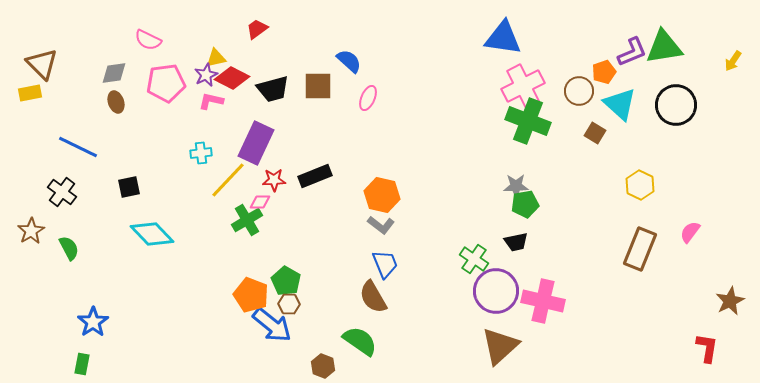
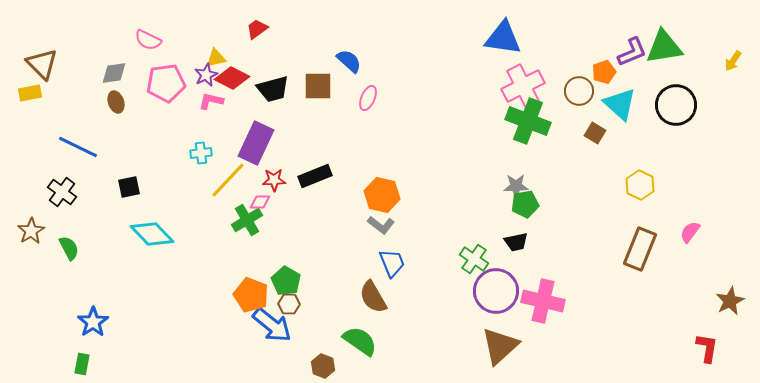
blue trapezoid at (385, 264): moved 7 px right, 1 px up
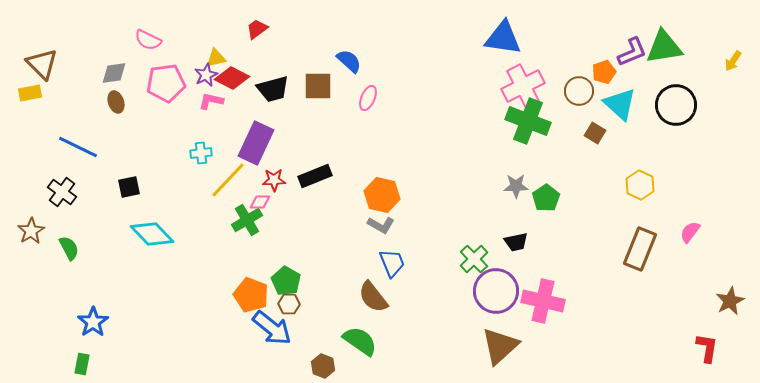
green pentagon at (525, 204): moved 21 px right, 6 px up; rotated 24 degrees counterclockwise
gray L-shape at (381, 225): rotated 8 degrees counterclockwise
green cross at (474, 259): rotated 12 degrees clockwise
brown semicircle at (373, 297): rotated 8 degrees counterclockwise
blue arrow at (272, 325): moved 3 px down
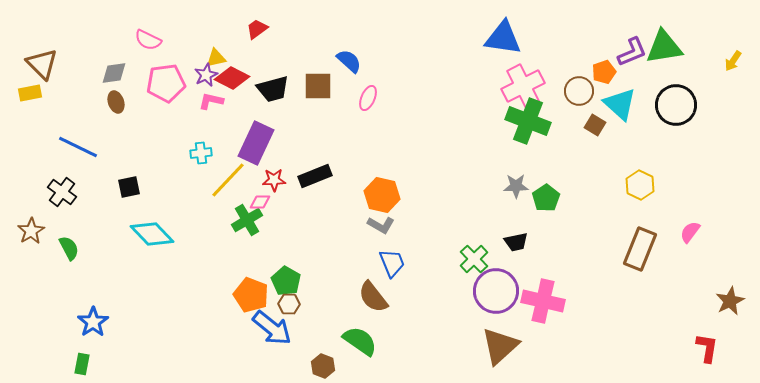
brown square at (595, 133): moved 8 px up
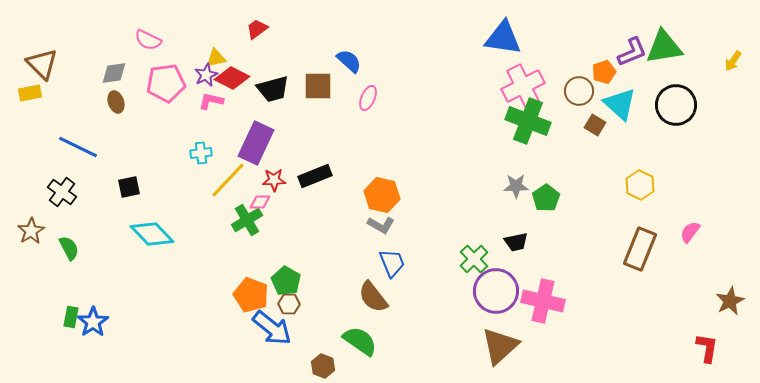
green rectangle at (82, 364): moved 11 px left, 47 px up
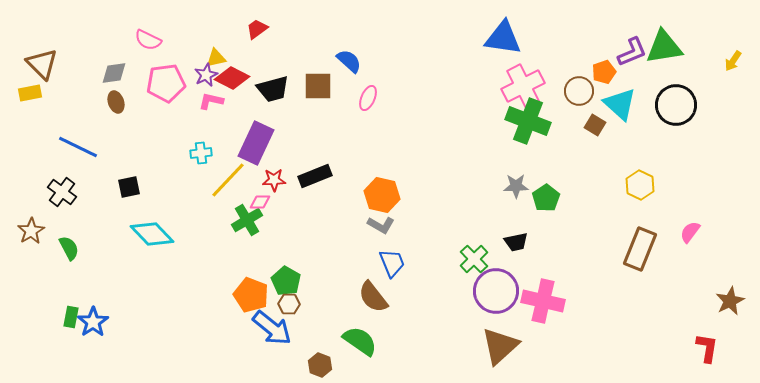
brown hexagon at (323, 366): moved 3 px left, 1 px up
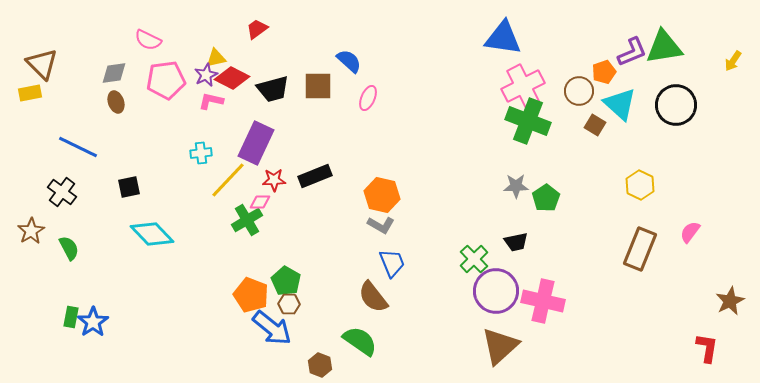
pink pentagon at (166, 83): moved 3 px up
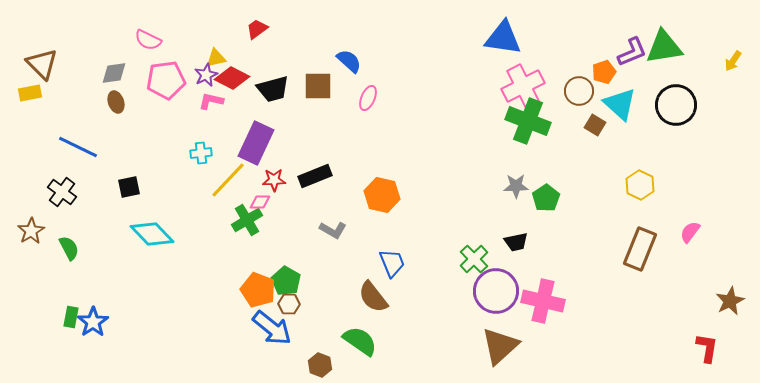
gray L-shape at (381, 225): moved 48 px left, 5 px down
orange pentagon at (251, 295): moved 7 px right, 5 px up
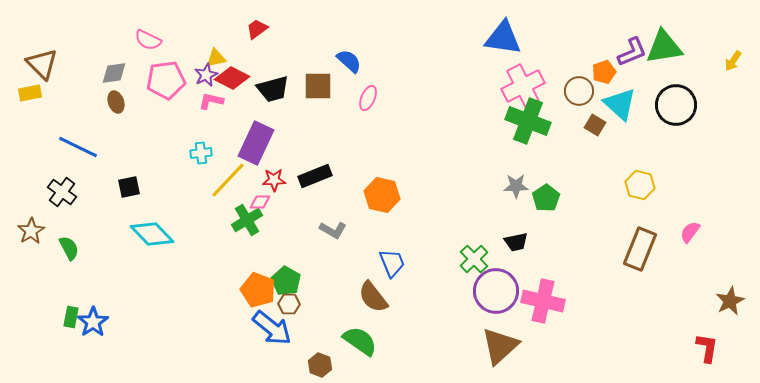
yellow hexagon at (640, 185): rotated 12 degrees counterclockwise
